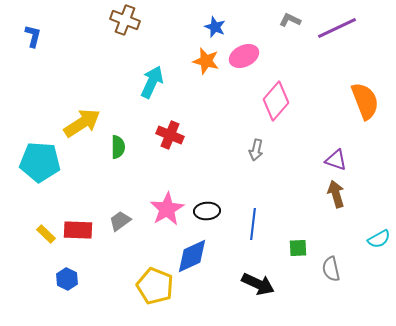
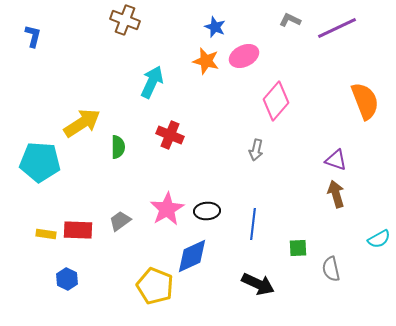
yellow rectangle: rotated 36 degrees counterclockwise
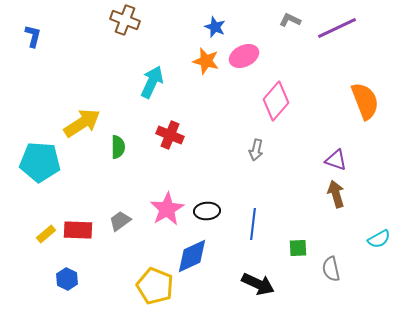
yellow rectangle: rotated 48 degrees counterclockwise
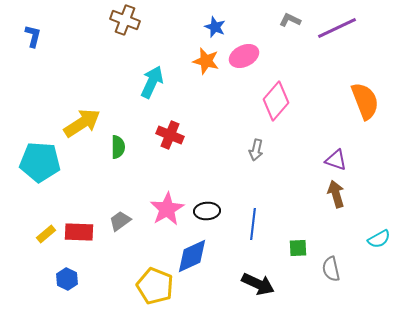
red rectangle: moved 1 px right, 2 px down
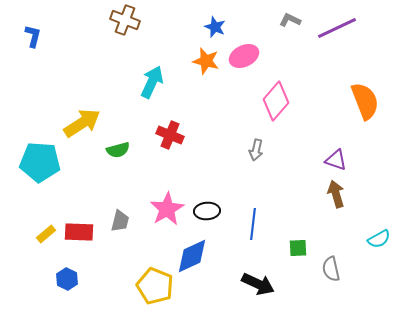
green semicircle: moved 3 px down; rotated 75 degrees clockwise
gray trapezoid: rotated 140 degrees clockwise
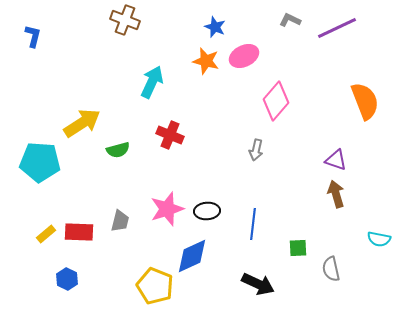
pink star: rotated 12 degrees clockwise
cyan semicircle: rotated 40 degrees clockwise
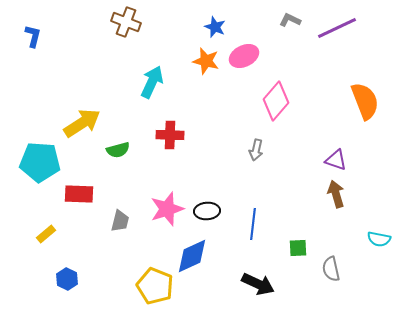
brown cross: moved 1 px right, 2 px down
red cross: rotated 20 degrees counterclockwise
red rectangle: moved 38 px up
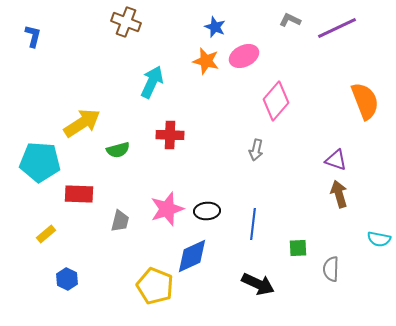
brown arrow: moved 3 px right
gray semicircle: rotated 15 degrees clockwise
